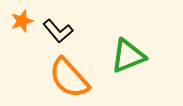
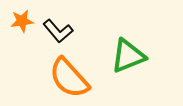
orange star: rotated 10 degrees clockwise
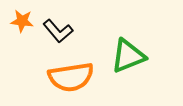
orange star: rotated 15 degrees clockwise
orange semicircle: moved 2 px right, 1 px up; rotated 57 degrees counterclockwise
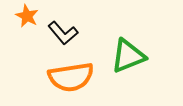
orange star: moved 5 px right, 5 px up; rotated 20 degrees clockwise
black L-shape: moved 5 px right, 2 px down
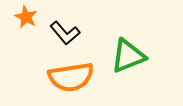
orange star: moved 1 px left, 1 px down
black L-shape: moved 2 px right
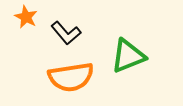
black L-shape: moved 1 px right
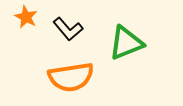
black L-shape: moved 2 px right, 4 px up
green triangle: moved 2 px left, 13 px up
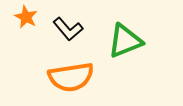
green triangle: moved 1 px left, 2 px up
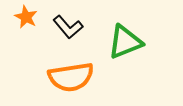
black L-shape: moved 2 px up
green triangle: moved 1 px down
